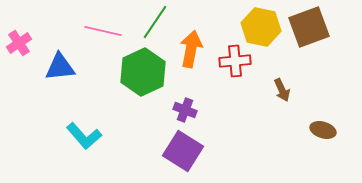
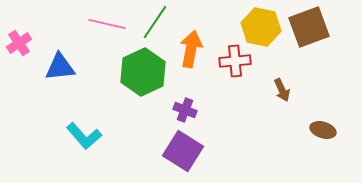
pink line: moved 4 px right, 7 px up
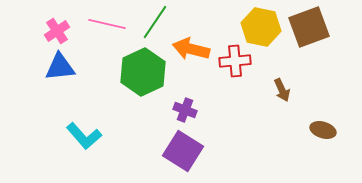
pink cross: moved 38 px right, 12 px up
orange arrow: rotated 87 degrees counterclockwise
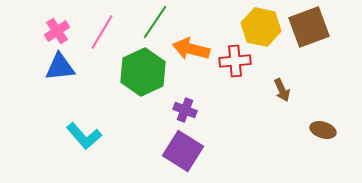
pink line: moved 5 px left, 8 px down; rotated 72 degrees counterclockwise
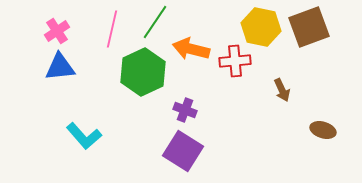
pink line: moved 10 px right, 3 px up; rotated 18 degrees counterclockwise
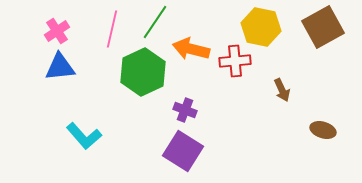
brown square: moved 14 px right; rotated 9 degrees counterclockwise
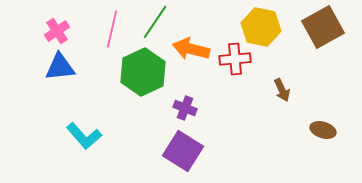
red cross: moved 2 px up
purple cross: moved 2 px up
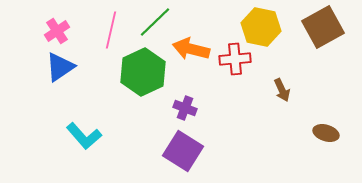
green line: rotated 12 degrees clockwise
pink line: moved 1 px left, 1 px down
blue triangle: rotated 28 degrees counterclockwise
brown ellipse: moved 3 px right, 3 px down
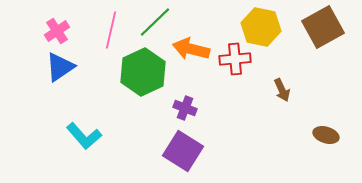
brown ellipse: moved 2 px down
